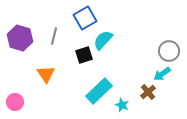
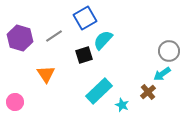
gray line: rotated 42 degrees clockwise
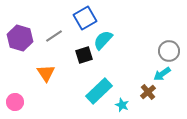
orange triangle: moved 1 px up
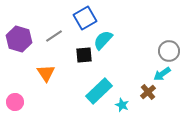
purple hexagon: moved 1 px left, 1 px down
black square: rotated 12 degrees clockwise
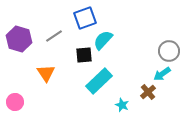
blue square: rotated 10 degrees clockwise
cyan rectangle: moved 10 px up
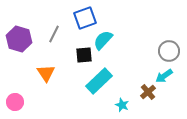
gray line: moved 2 px up; rotated 30 degrees counterclockwise
cyan arrow: moved 2 px right, 2 px down
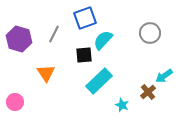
gray circle: moved 19 px left, 18 px up
